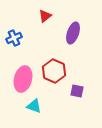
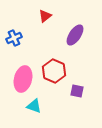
purple ellipse: moved 2 px right, 2 px down; rotated 15 degrees clockwise
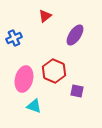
pink ellipse: moved 1 px right
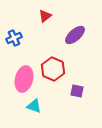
purple ellipse: rotated 15 degrees clockwise
red hexagon: moved 1 px left, 2 px up
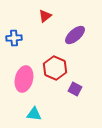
blue cross: rotated 21 degrees clockwise
red hexagon: moved 2 px right, 1 px up
purple square: moved 2 px left, 2 px up; rotated 16 degrees clockwise
cyan triangle: moved 8 px down; rotated 14 degrees counterclockwise
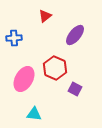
purple ellipse: rotated 10 degrees counterclockwise
pink ellipse: rotated 15 degrees clockwise
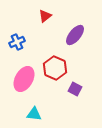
blue cross: moved 3 px right, 4 px down; rotated 21 degrees counterclockwise
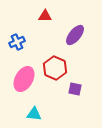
red triangle: rotated 40 degrees clockwise
purple square: rotated 16 degrees counterclockwise
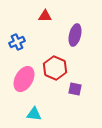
purple ellipse: rotated 25 degrees counterclockwise
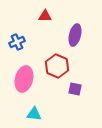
red hexagon: moved 2 px right, 2 px up
pink ellipse: rotated 15 degrees counterclockwise
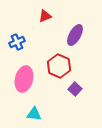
red triangle: rotated 24 degrees counterclockwise
purple ellipse: rotated 15 degrees clockwise
red hexagon: moved 2 px right
purple square: rotated 32 degrees clockwise
